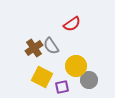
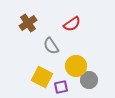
brown cross: moved 6 px left, 25 px up
purple square: moved 1 px left
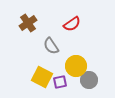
purple square: moved 1 px left, 5 px up
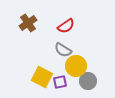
red semicircle: moved 6 px left, 2 px down
gray semicircle: moved 12 px right, 4 px down; rotated 24 degrees counterclockwise
gray circle: moved 1 px left, 1 px down
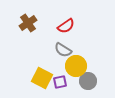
yellow square: moved 1 px down
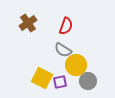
red semicircle: rotated 36 degrees counterclockwise
yellow circle: moved 1 px up
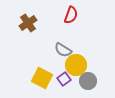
red semicircle: moved 5 px right, 11 px up
purple square: moved 4 px right, 3 px up; rotated 24 degrees counterclockwise
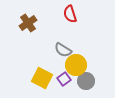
red semicircle: moved 1 px left, 1 px up; rotated 144 degrees clockwise
gray circle: moved 2 px left
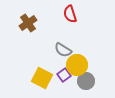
yellow circle: moved 1 px right
purple square: moved 4 px up
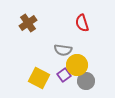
red semicircle: moved 12 px right, 9 px down
gray semicircle: rotated 24 degrees counterclockwise
yellow square: moved 3 px left
